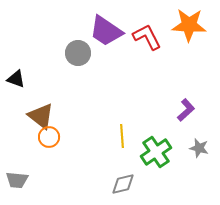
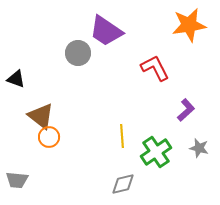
orange star: rotated 12 degrees counterclockwise
red L-shape: moved 8 px right, 31 px down
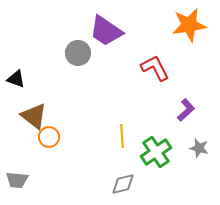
brown triangle: moved 7 px left
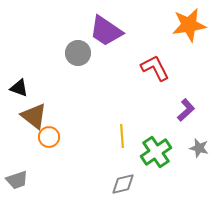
black triangle: moved 3 px right, 9 px down
gray trapezoid: rotated 25 degrees counterclockwise
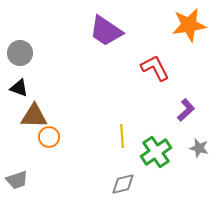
gray circle: moved 58 px left
brown triangle: rotated 36 degrees counterclockwise
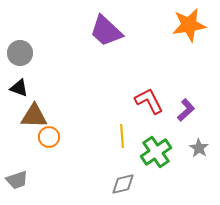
purple trapezoid: rotated 9 degrees clockwise
red L-shape: moved 6 px left, 33 px down
gray star: rotated 18 degrees clockwise
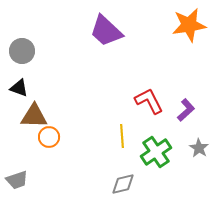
gray circle: moved 2 px right, 2 px up
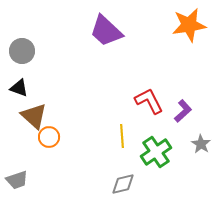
purple L-shape: moved 3 px left, 1 px down
brown triangle: rotated 40 degrees clockwise
gray star: moved 2 px right, 4 px up
